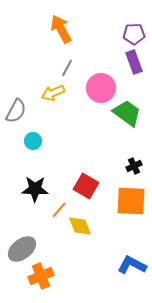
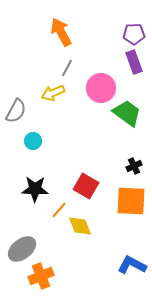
orange arrow: moved 3 px down
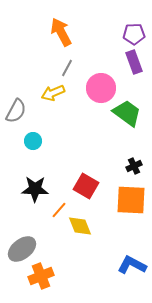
orange square: moved 1 px up
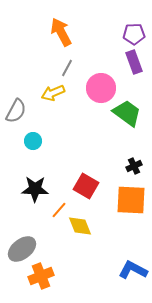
blue L-shape: moved 1 px right, 5 px down
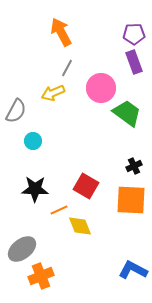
orange line: rotated 24 degrees clockwise
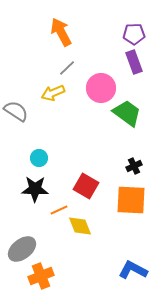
gray line: rotated 18 degrees clockwise
gray semicircle: rotated 85 degrees counterclockwise
cyan circle: moved 6 px right, 17 px down
